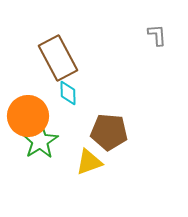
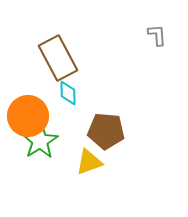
brown pentagon: moved 3 px left, 1 px up
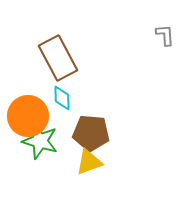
gray L-shape: moved 8 px right
cyan diamond: moved 6 px left, 5 px down
brown pentagon: moved 15 px left, 2 px down
green star: rotated 24 degrees counterclockwise
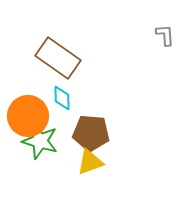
brown rectangle: rotated 27 degrees counterclockwise
yellow triangle: moved 1 px right
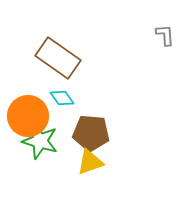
cyan diamond: rotated 35 degrees counterclockwise
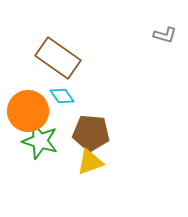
gray L-shape: rotated 110 degrees clockwise
cyan diamond: moved 2 px up
orange circle: moved 5 px up
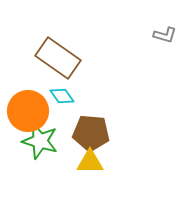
yellow triangle: rotated 20 degrees clockwise
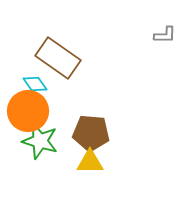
gray L-shape: rotated 15 degrees counterclockwise
cyan diamond: moved 27 px left, 12 px up
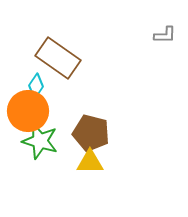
cyan diamond: moved 1 px right, 2 px down; rotated 70 degrees clockwise
brown pentagon: rotated 9 degrees clockwise
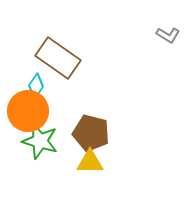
gray L-shape: moved 3 px right; rotated 30 degrees clockwise
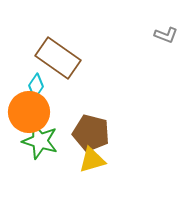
gray L-shape: moved 2 px left; rotated 10 degrees counterclockwise
orange circle: moved 1 px right, 1 px down
yellow triangle: moved 2 px right, 2 px up; rotated 16 degrees counterclockwise
